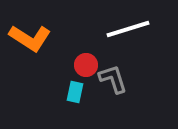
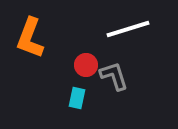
orange L-shape: rotated 78 degrees clockwise
gray L-shape: moved 1 px right, 3 px up
cyan rectangle: moved 2 px right, 6 px down
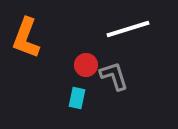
orange L-shape: moved 4 px left
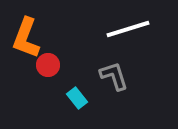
red circle: moved 38 px left
cyan rectangle: rotated 50 degrees counterclockwise
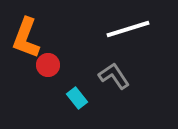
gray L-shape: rotated 16 degrees counterclockwise
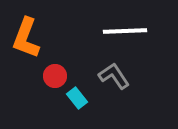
white line: moved 3 px left, 2 px down; rotated 15 degrees clockwise
red circle: moved 7 px right, 11 px down
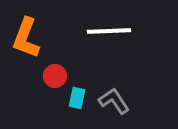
white line: moved 16 px left
gray L-shape: moved 25 px down
cyan rectangle: rotated 50 degrees clockwise
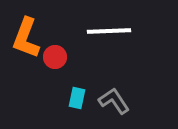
red circle: moved 19 px up
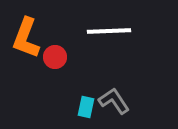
cyan rectangle: moved 9 px right, 9 px down
